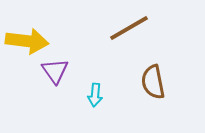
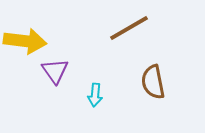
yellow arrow: moved 2 px left
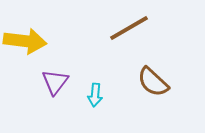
purple triangle: moved 11 px down; rotated 12 degrees clockwise
brown semicircle: rotated 36 degrees counterclockwise
